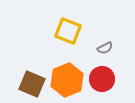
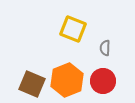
yellow square: moved 5 px right, 2 px up
gray semicircle: rotated 119 degrees clockwise
red circle: moved 1 px right, 2 px down
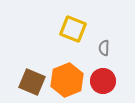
gray semicircle: moved 1 px left
brown square: moved 2 px up
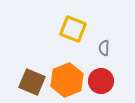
red circle: moved 2 px left
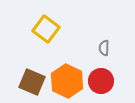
yellow square: moved 27 px left; rotated 16 degrees clockwise
orange hexagon: moved 1 px down; rotated 12 degrees counterclockwise
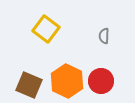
gray semicircle: moved 12 px up
brown square: moved 3 px left, 3 px down
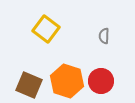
orange hexagon: rotated 8 degrees counterclockwise
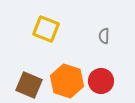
yellow square: rotated 16 degrees counterclockwise
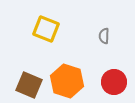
red circle: moved 13 px right, 1 px down
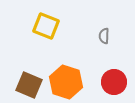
yellow square: moved 3 px up
orange hexagon: moved 1 px left, 1 px down
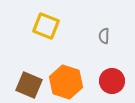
red circle: moved 2 px left, 1 px up
